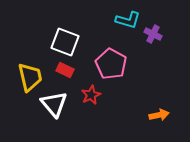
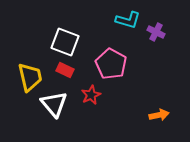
purple cross: moved 3 px right, 2 px up
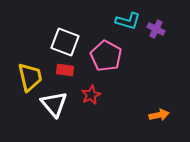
cyan L-shape: moved 1 px down
purple cross: moved 3 px up
pink pentagon: moved 5 px left, 8 px up
red rectangle: rotated 18 degrees counterclockwise
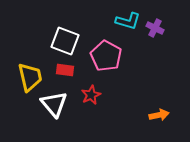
purple cross: moved 1 px left, 1 px up
white square: moved 1 px up
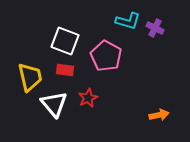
red star: moved 3 px left, 3 px down
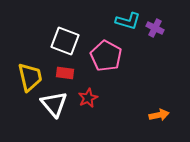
red rectangle: moved 3 px down
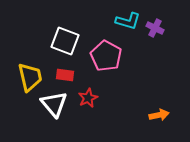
red rectangle: moved 2 px down
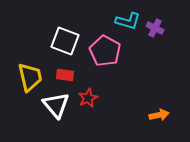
pink pentagon: moved 1 px left, 5 px up
white triangle: moved 2 px right, 1 px down
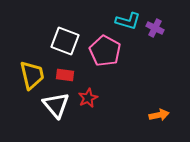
yellow trapezoid: moved 2 px right, 2 px up
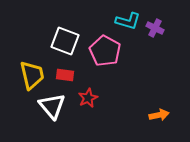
white triangle: moved 4 px left, 1 px down
